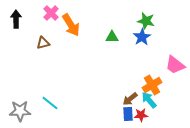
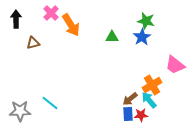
brown triangle: moved 10 px left
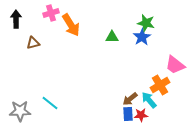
pink cross: rotated 28 degrees clockwise
green star: moved 2 px down
orange cross: moved 8 px right
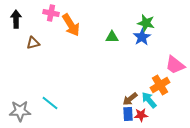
pink cross: rotated 28 degrees clockwise
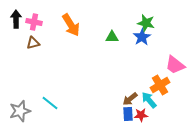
pink cross: moved 17 px left, 9 px down
gray star: rotated 15 degrees counterclockwise
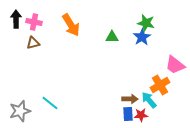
brown arrow: rotated 140 degrees counterclockwise
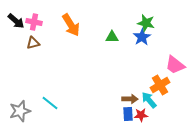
black arrow: moved 2 px down; rotated 132 degrees clockwise
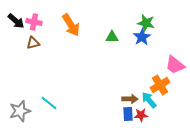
cyan line: moved 1 px left
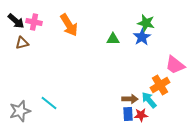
orange arrow: moved 2 px left
green triangle: moved 1 px right, 2 px down
brown triangle: moved 11 px left
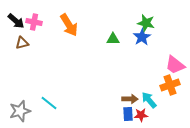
orange cross: moved 10 px right; rotated 12 degrees clockwise
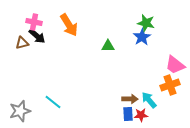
black arrow: moved 21 px right, 15 px down
green triangle: moved 5 px left, 7 px down
cyan line: moved 4 px right, 1 px up
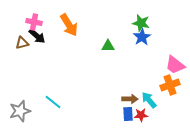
green star: moved 5 px left
